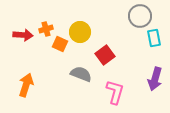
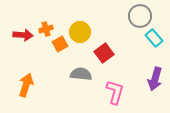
cyan rectangle: rotated 30 degrees counterclockwise
orange square: rotated 35 degrees clockwise
red square: moved 1 px left, 2 px up
gray semicircle: rotated 15 degrees counterclockwise
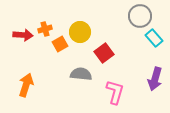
orange cross: moved 1 px left
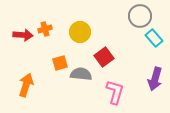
orange square: moved 19 px down; rotated 14 degrees clockwise
red square: moved 4 px down
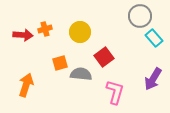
purple arrow: moved 2 px left; rotated 15 degrees clockwise
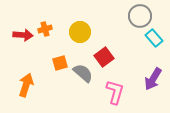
gray semicircle: moved 2 px right, 1 px up; rotated 35 degrees clockwise
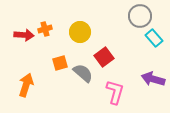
red arrow: moved 1 px right
purple arrow: rotated 75 degrees clockwise
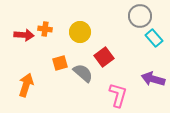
orange cross: rotated 24 degrees clockwise
pink L-shape: moved 3 px right, 3 px down
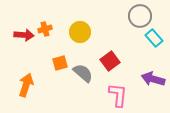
orange cross: rotated 24 degrees counterclockwise
red square: moved 6 px right, 4 px down
pink L-shape: rotated 10 degrees counterclockwise
